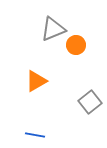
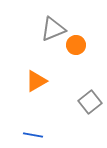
blue line: moved 2 px left
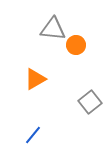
gray triangle: rotated 28 degrees clockwise
orange triangle: moved 1 px left, 2 px up
blue line: rotated 60 degrees counterclockwise
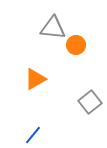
gray triangle: moved 1 px up
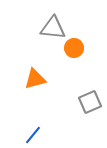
orange circle: moved 2 px left, 3 px down
orange triangle: rotated 15 degrees clockwise
gray square: rotated 15 degrees clockwise
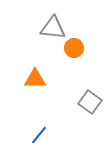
orange triangle: rotated 15 degrees clockwise
gray square: rotated 30 degrees counterclockwise
blue line: moved 6 px right
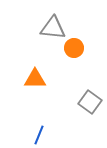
blue line: rotated 18 degrees counterclockwise
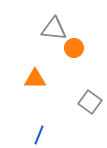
gray triangle: moved 1 px right, 1 px down
